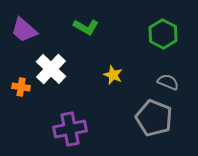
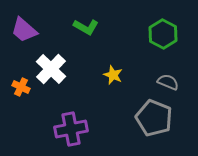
orange cross: rotated 18 degrees clockwise
purple cross: moved 1 px right
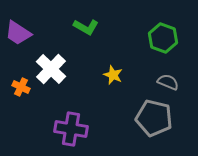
purple trapezoid: moved 6 px left, 3 px down; rotated 8 degrees counterclockwise
green hexagon: moved 4 px down; rotated 8 degrees counterclockwise
gray pentagon: rotated 9 degrees counterclockwise
purple cross: rotated 20 degrees clockwise
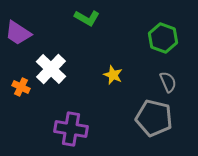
green L-shape: moved 1 px right, 9 px up
gray semicircle: rotated 45 degrees clockwise
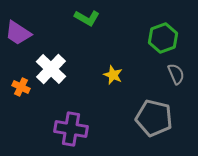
green hexagon: rotated 20 degrees clockwise
gray semicircle: moved 8 px right, 8 px up
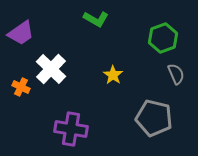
green L-shape: moved 9 px right, 1 px down
purple trapezoid: moved 3 px right; rotated 68 degrees counterclockwise
yellow star: rotated 12 degrees clockwise
